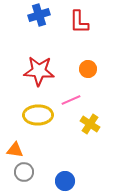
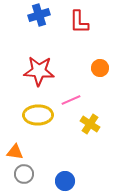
orange circle: moved 12 px right, 1 px up
orange triangle: moved 2 px down
gray circle: moved 2 px down
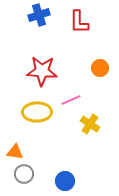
red star: moved 3 px right
yellow ellipse: moved 1 px left, 3 px up
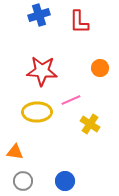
gray circle: moved 1 px left, 7 px down
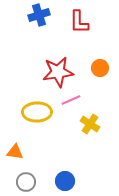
red star: moved 16 px right, 1 px down; rotated 12 degrees counterclockwise
gray circle: moved 3 px right, 1 px down
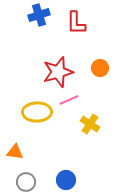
red L-shape: moved 3 px left, 1 px down
red star: rotated 8 degrees counterclockwise
pink line: moved 2 px left
blue circle: moved 1 px right, 1 px up
